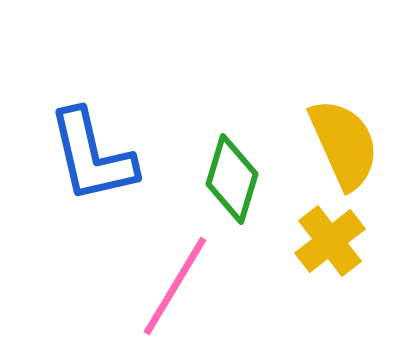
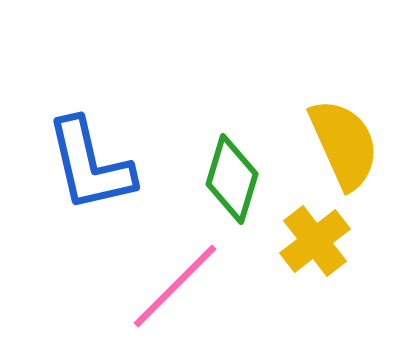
blue L-shape: moved 2 px left, 9 px down
yellow cross: moved 15 px left
pink line: rotated 14 degrees clockwise
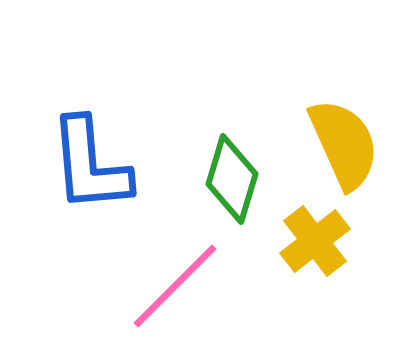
blue L-shape: rotated 8 degrees clockwise
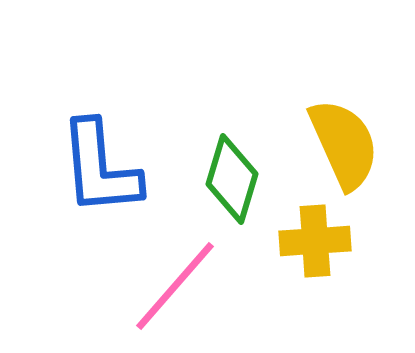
blue L-shape: moved 10 px right, 3 px down
yellow cross: rotated 34 degrees clockwise
pink line: rotated 4 degrees counterclockwise
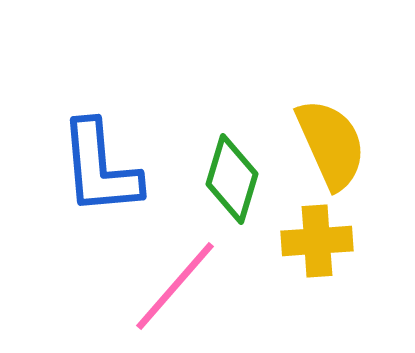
yellow semicircle: moved 13 px left
yellow cross: moved 2 px right
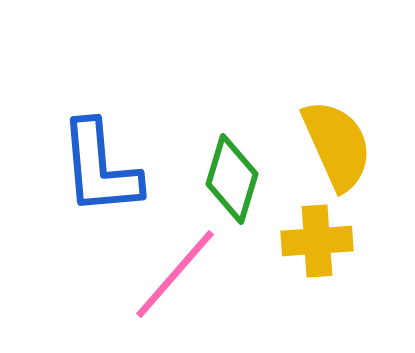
yellow semicircle: moved 6 px right, 1 px down
pink line: moved 12 px up
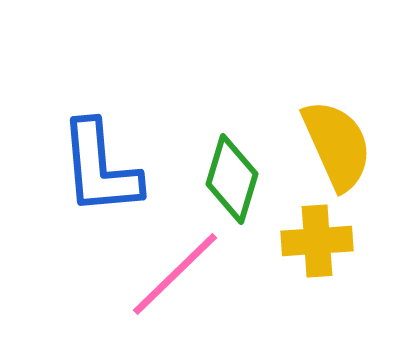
pink line: rotated 5 degrees clockwise
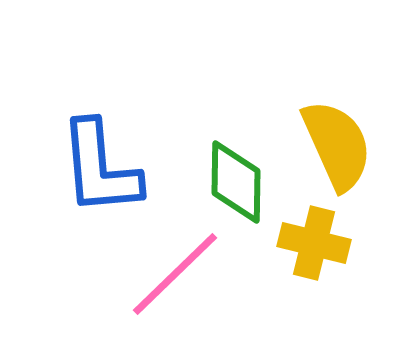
green diamond: moved 4 px right, 3 px down; rotated 16 degrees counterclockwise
yellow cross: moved 3 px left, 2 px down; rotated 18 degrees clockwise
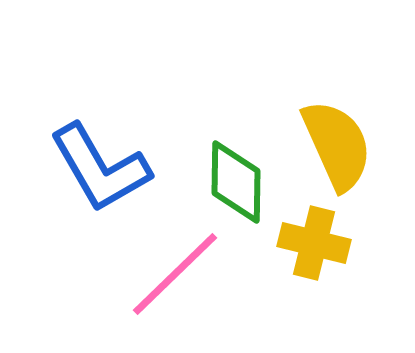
blue L-shape: rotated 25 degrees counterclockwise
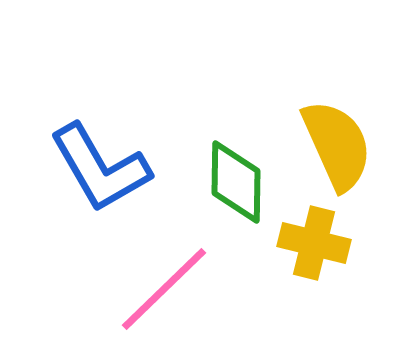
pink line: moved 11 px left, 15 px down
